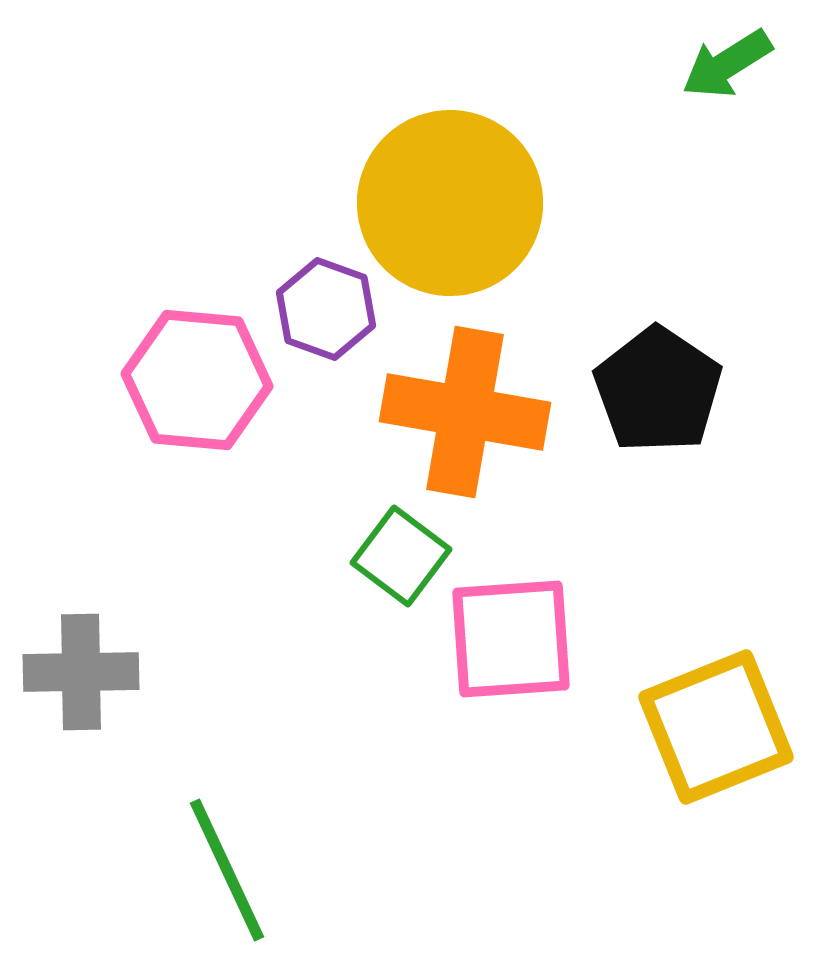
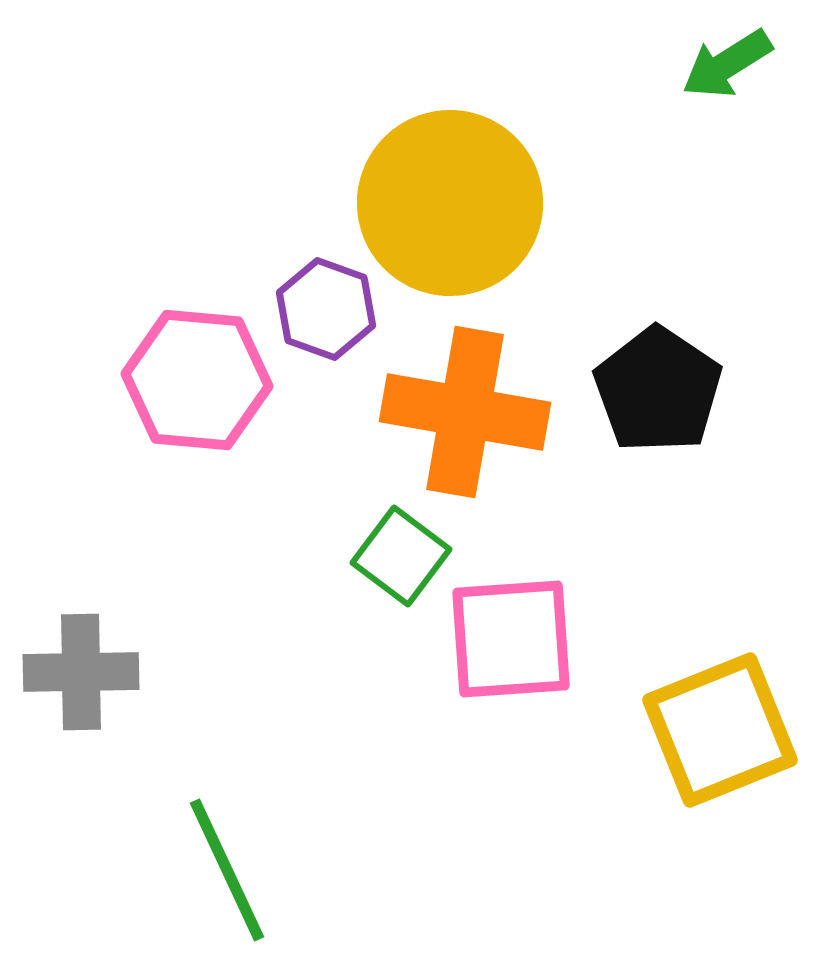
yellow square: moved 4 px right, 3 px down
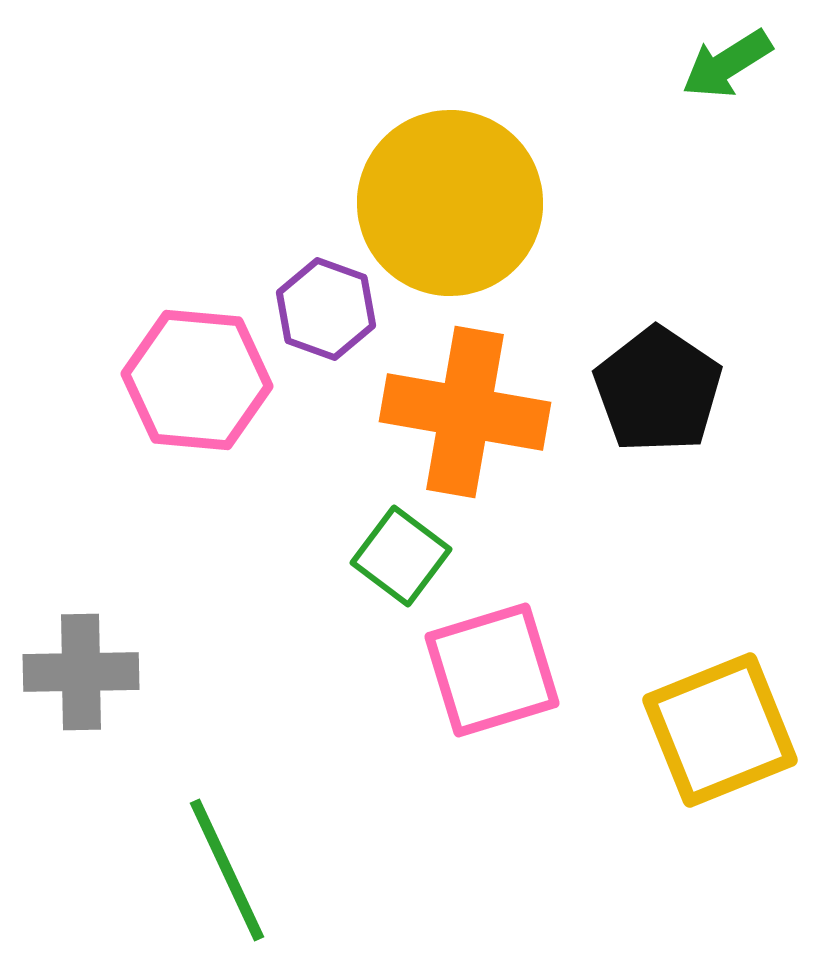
pink square: moved 19 px left, 31 px down; rotated 13 degrees counterclockwise
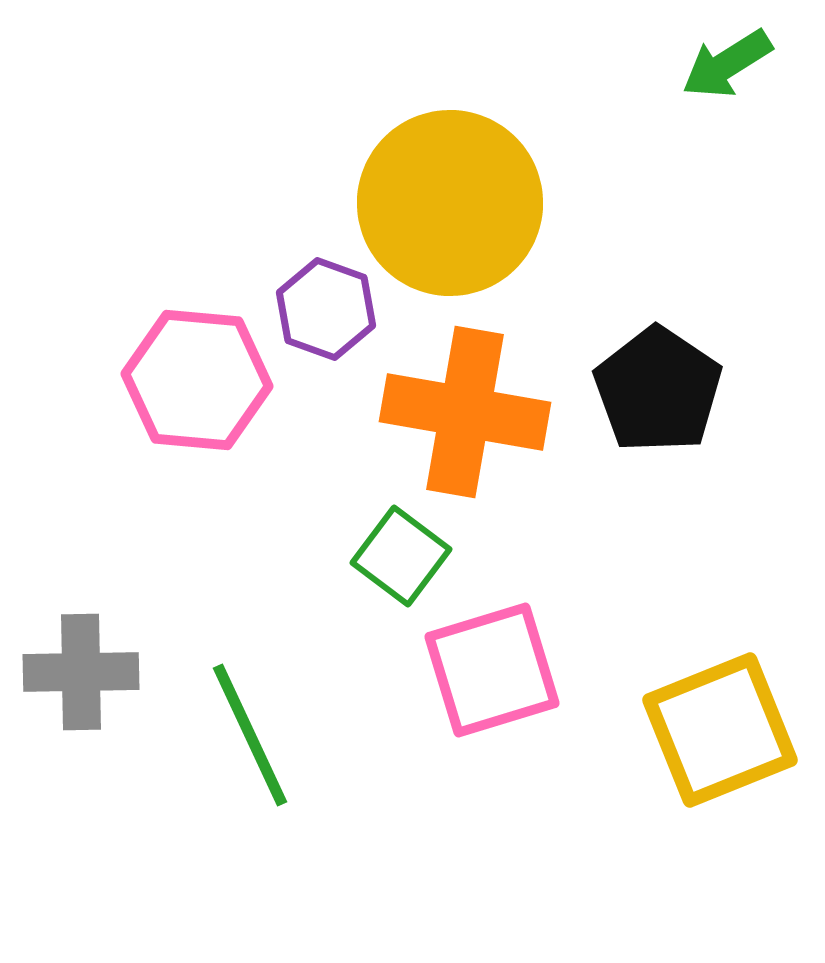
green line: moved 23 px right, 135 px up
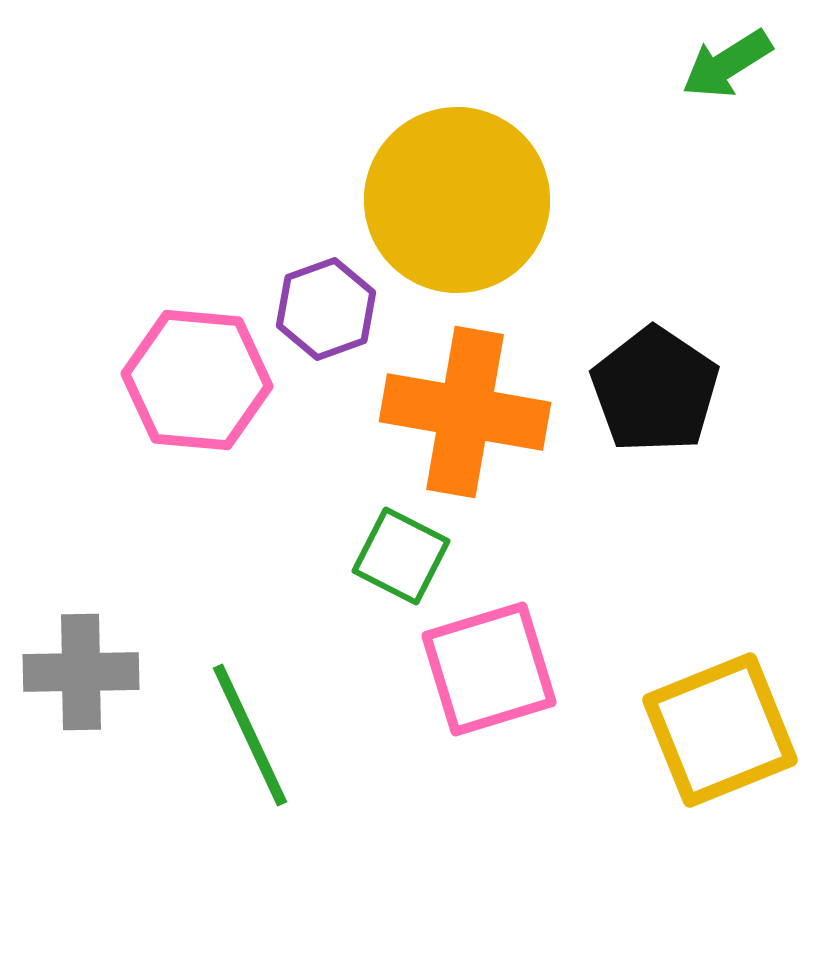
yellow circle: moved 7 px right, 3 px up
purple hexagon: rotated 20 degrees clockwise
black pentagon: moved 3 px left
green square: rotated 10 degrees counterclockwise
pink square: moved 3 px left, 1 px up
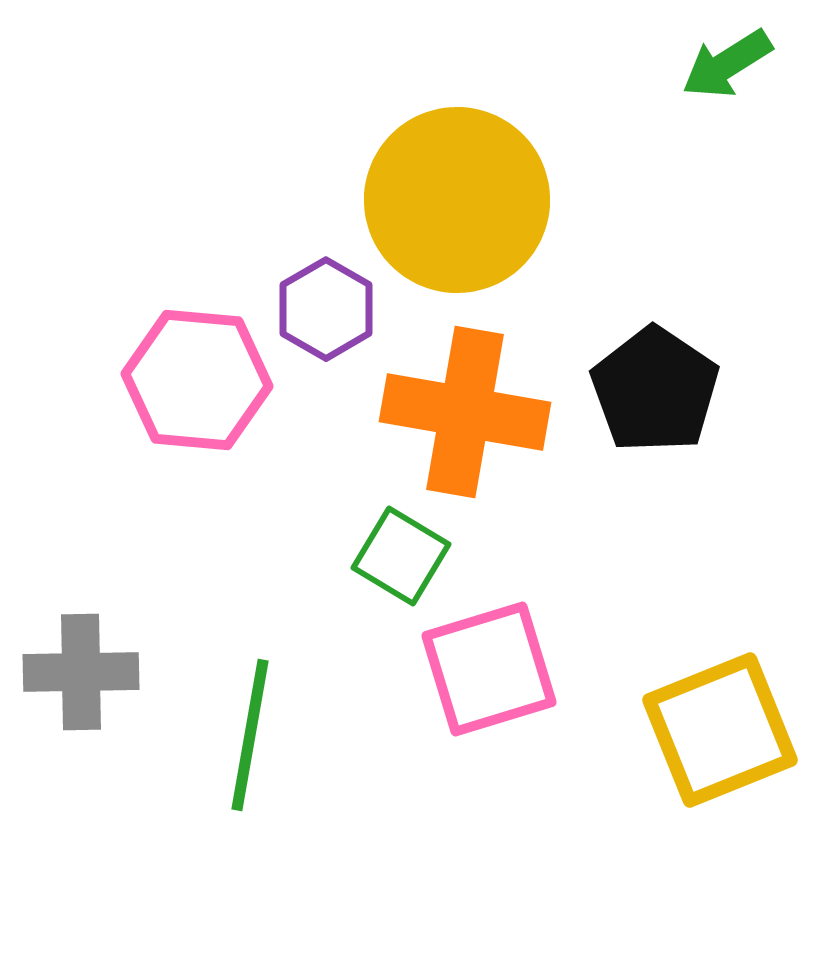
purple hexagon: rotated 10 degrees counterclockwise
green square: rotated 4 degrees clockwise
green line: rotated 35 degrees clockwise
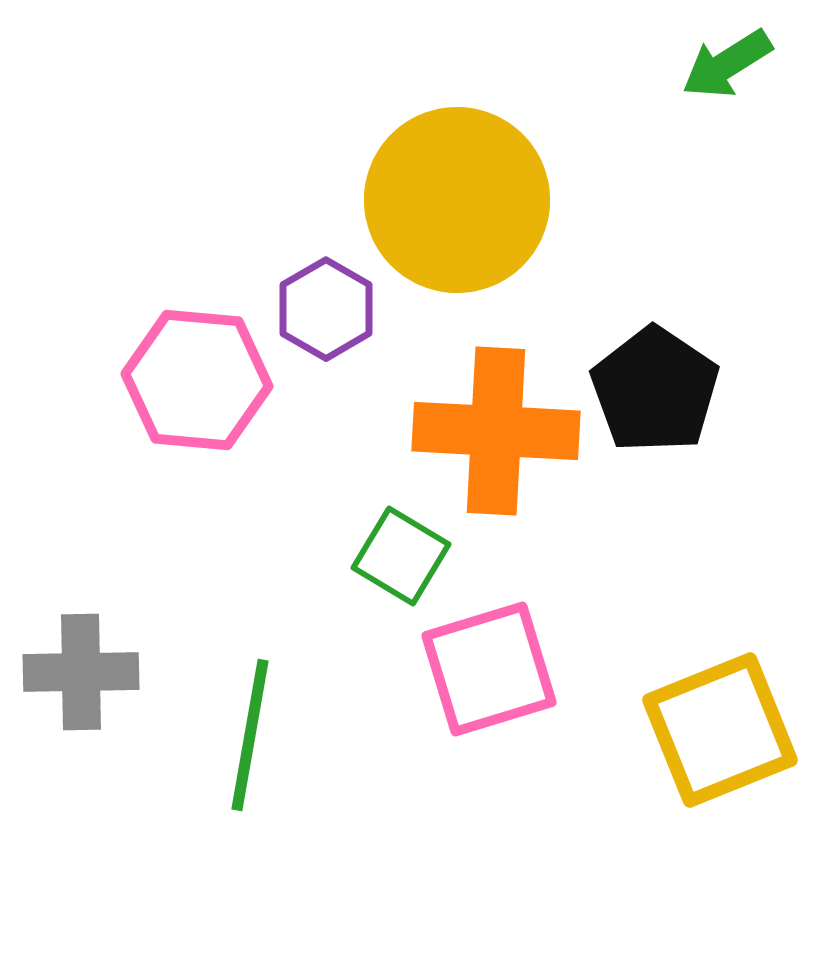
orange cross: moved 31 px right, 19 px down; rotated 7 degrees counterclockwise
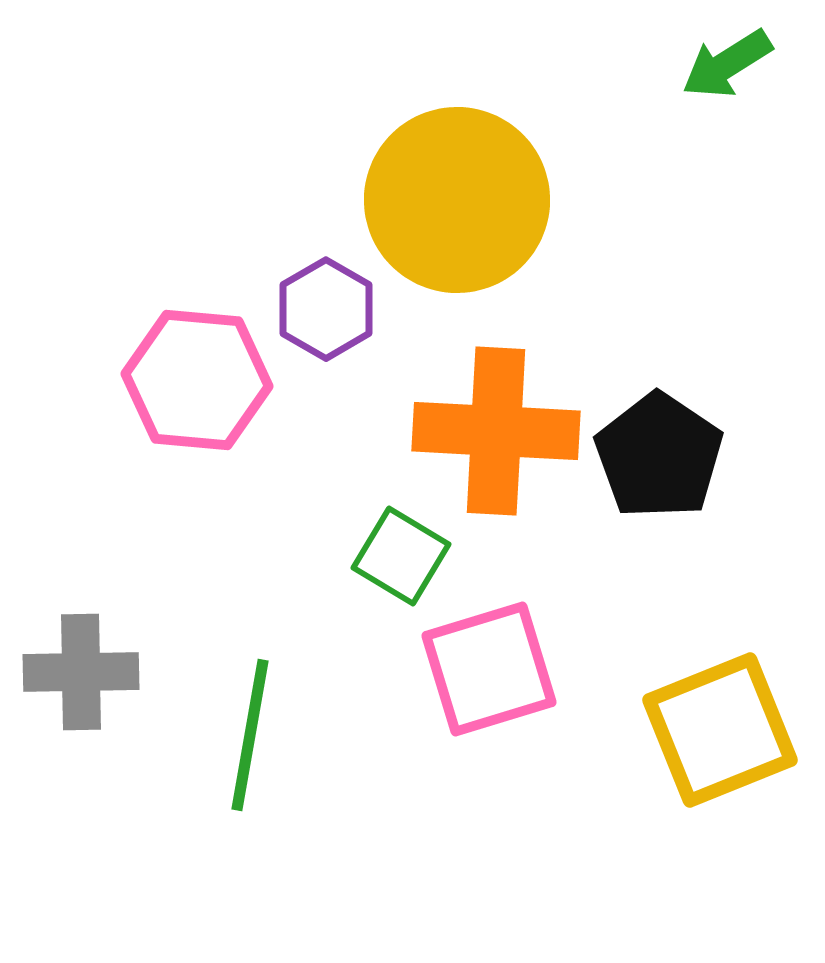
black pentagon: moved 4 px right, 66 px down
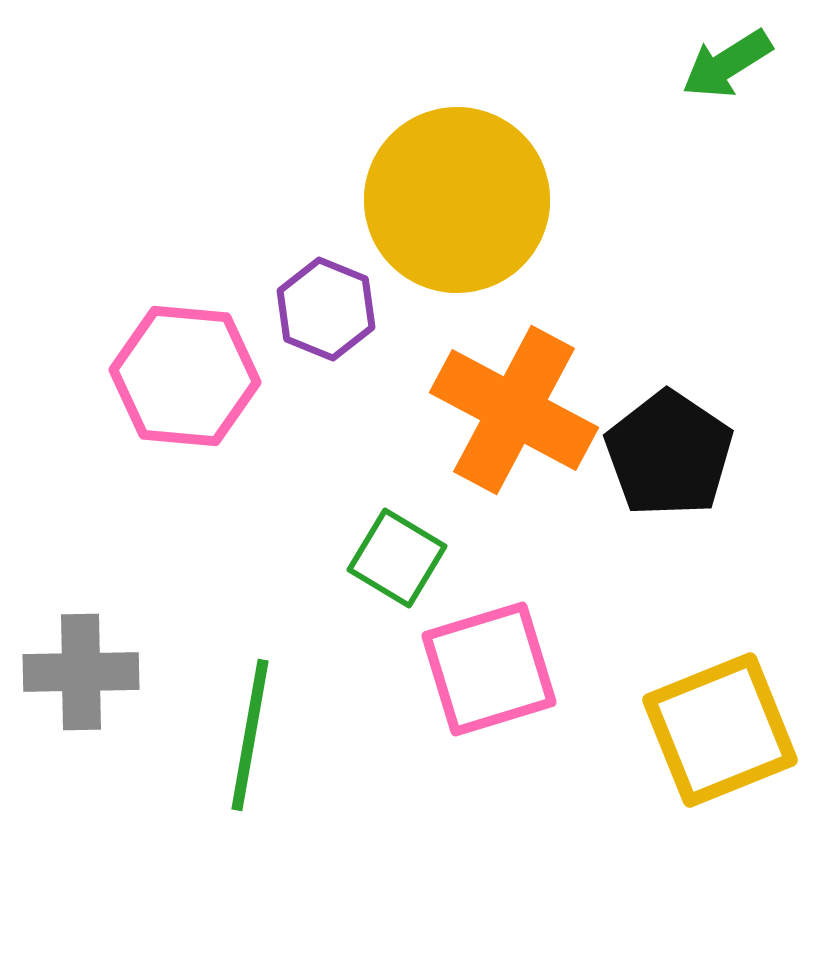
purple hexagon: rotated 8 degrees counterclockwise
pink hexagon: moved 12 px left, 4 px up
orange cross: moved 18 px right, 21 px up; rotated 25 degrees clockwise
black pentagon: moved 10 px right, 2 px up
green square: moved 4 px left, 2 px down
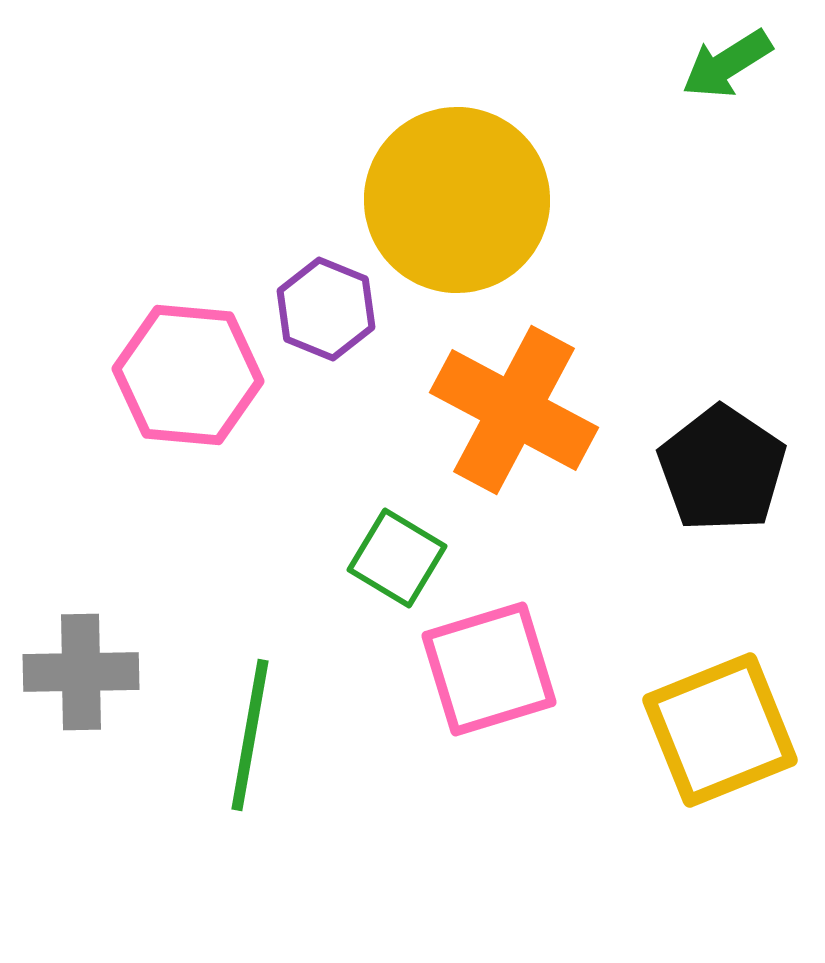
pink hexagon: moved 3 px right, 1 px up
black pentagon: moved 53 px right, 15 px down
